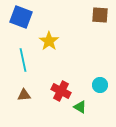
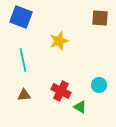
brown square: moved 3 px down
yellow star: moved 10 px right; rotated 18 degrees clockwise
cyan circle: moved 1 px left
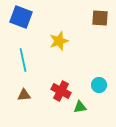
green triangle: rotated 40 degrees counterclockwise
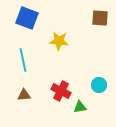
blue square: moved 6 px right, 1 px down
yellow star: rotated 24 degrees clockwise
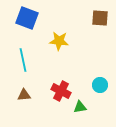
cyan circle: moved 1 px right
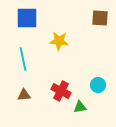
blue square: rotated 20 degrees counterclockwise
cyan line: moved 1 px up
cyan circle: moved 2 px left
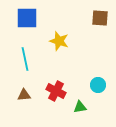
yellow star: rotated 12 degrees clockwise
cyan line: moved 2 px right
red cross: moved 5 px left
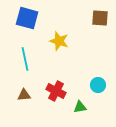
blue square: rotated 15 degrees clockwise
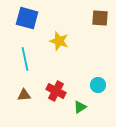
green triangle: rotated 24 degrees counterclockwise
